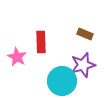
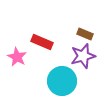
red rectangle: moved 1 px right; rotated 65 degrees counterclockwise
purple star: moved 9 px up
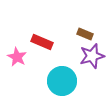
purple star: moved 9 px right
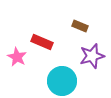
brown rectangle: moved 5 px left, 8 px up
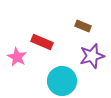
brown rectangle: moved 3 px right
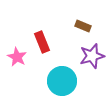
red rectangle: rotated 45 degrees clockwise
